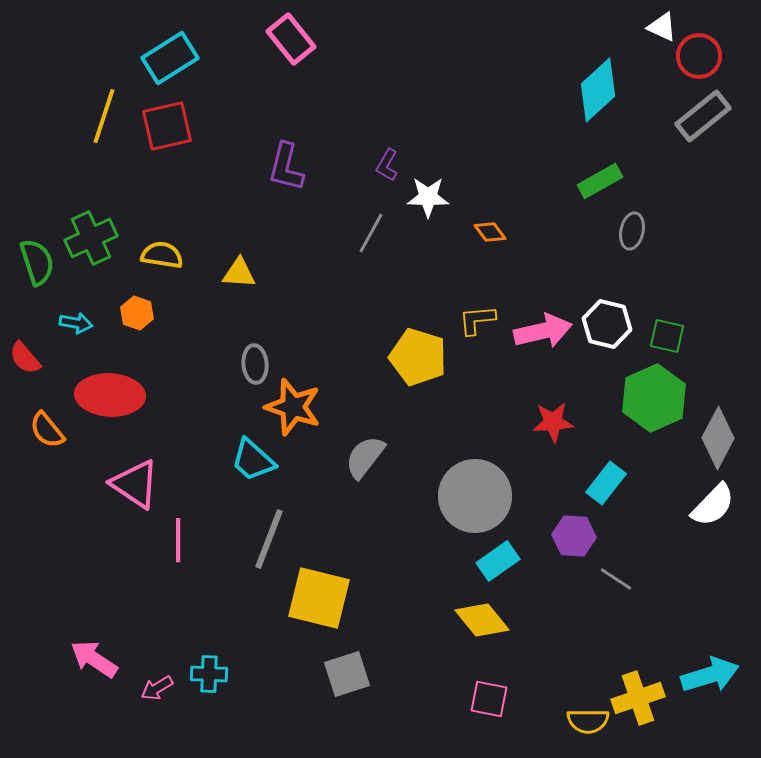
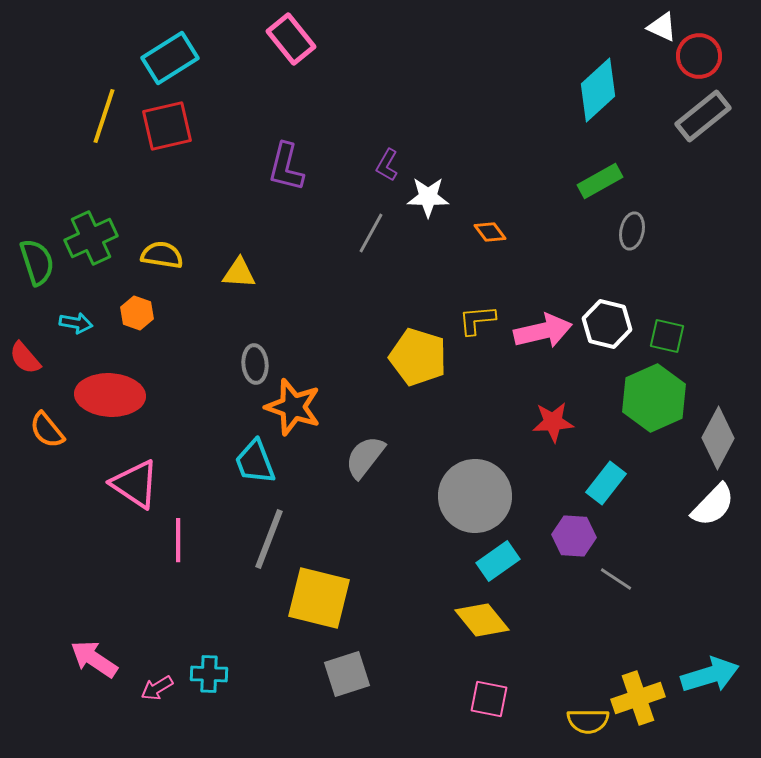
cyan trapezoid at (253, 460): moved 2 px right, 2 px down; rotated 27 degrees clockwise
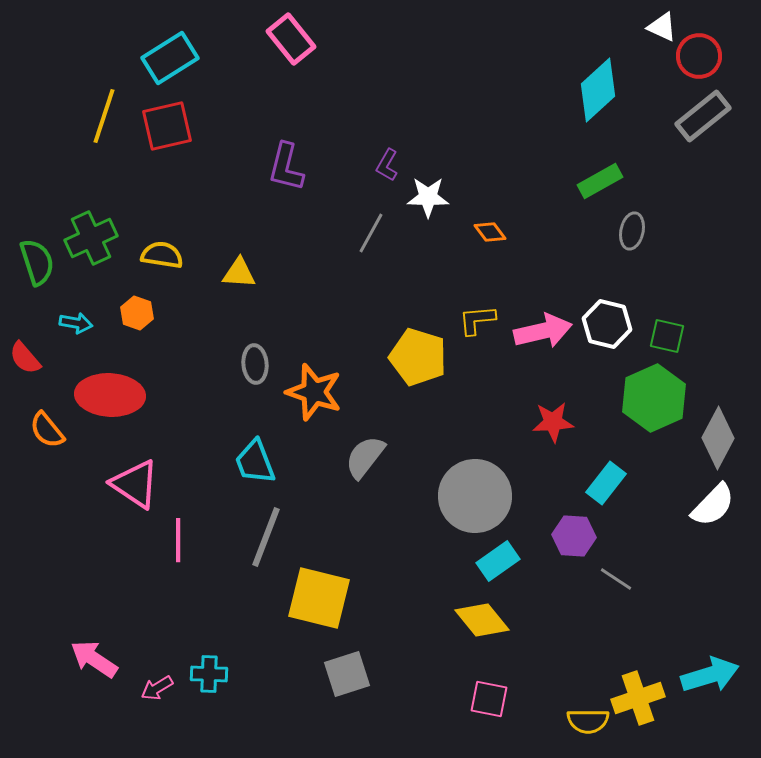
orange star at (293, 407): moved 21 px right, 15 px up
gray line at (269, 539): moved 3 px left, 2 px up
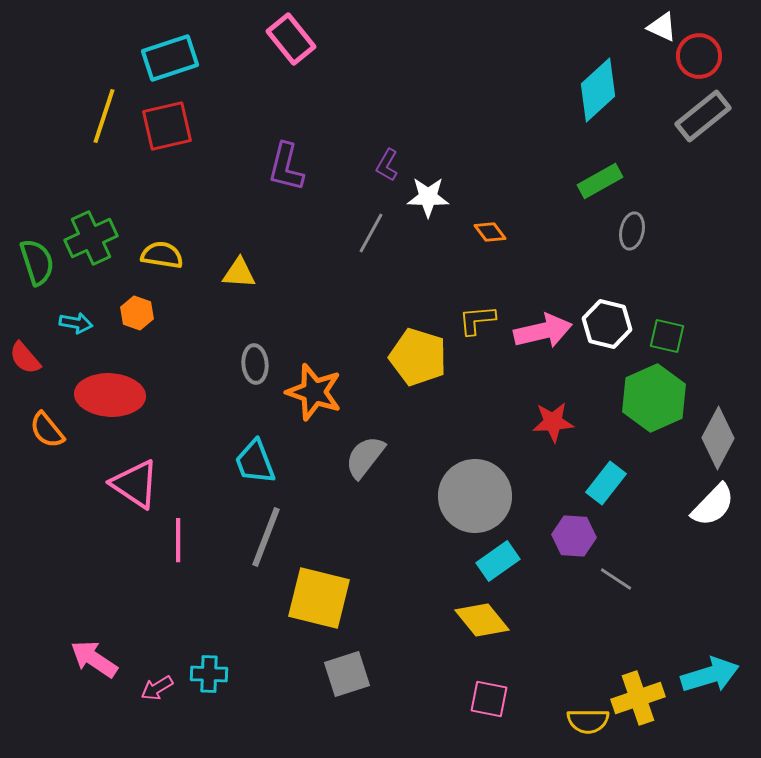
cyan rectangle at (170, 58): rotated 14 degrees clockwise
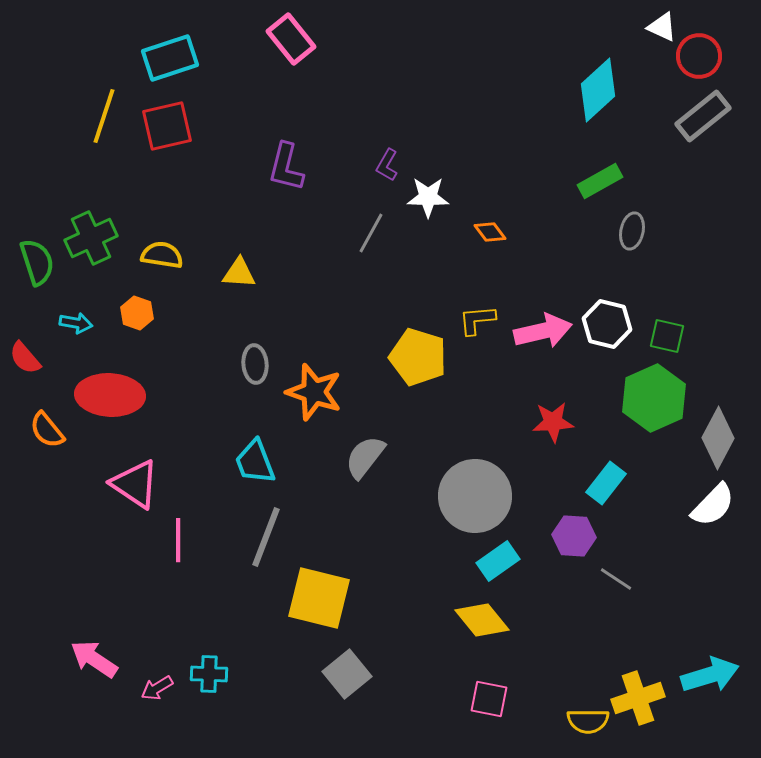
gray square at (347, 674): rotated 21 degrees counterclockwise
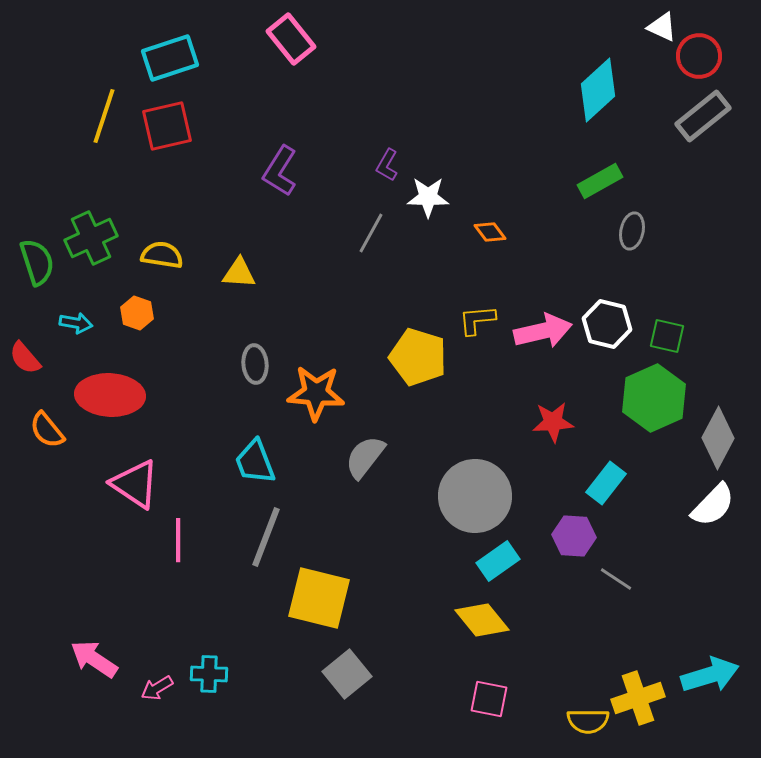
purple L-shape at (286, 167): moved 6 px left, 4 px down; rotated 18 degrees clockwise
orange star at (314, 392): moved 2 px right, 1 px down; rotated 14 degrees counterclockwise
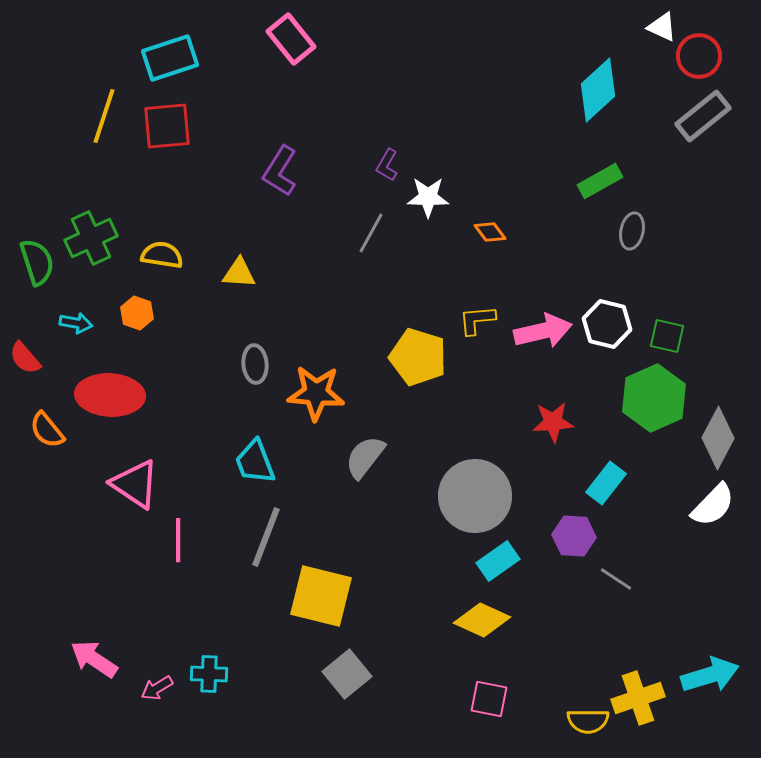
red square at (167, 126): rotated 8 degrees clockwise
yellow square at (319, 598): moved 2 px right, 2 px up
yellow diamond at (482, 620): rotated 26 degrees counterclockwise
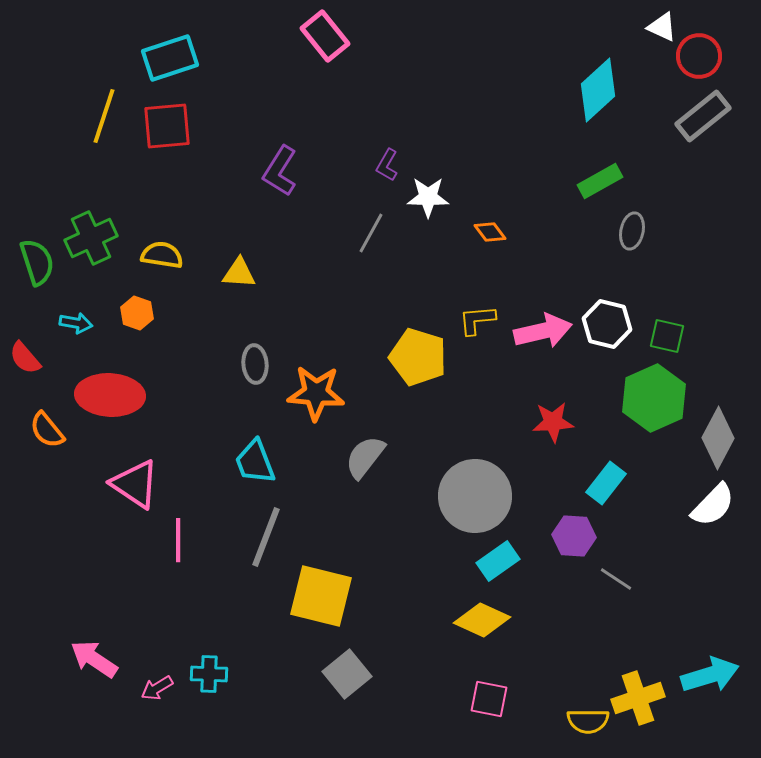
pink rectangle at (291, 39): moved 34 px right, 3 px up
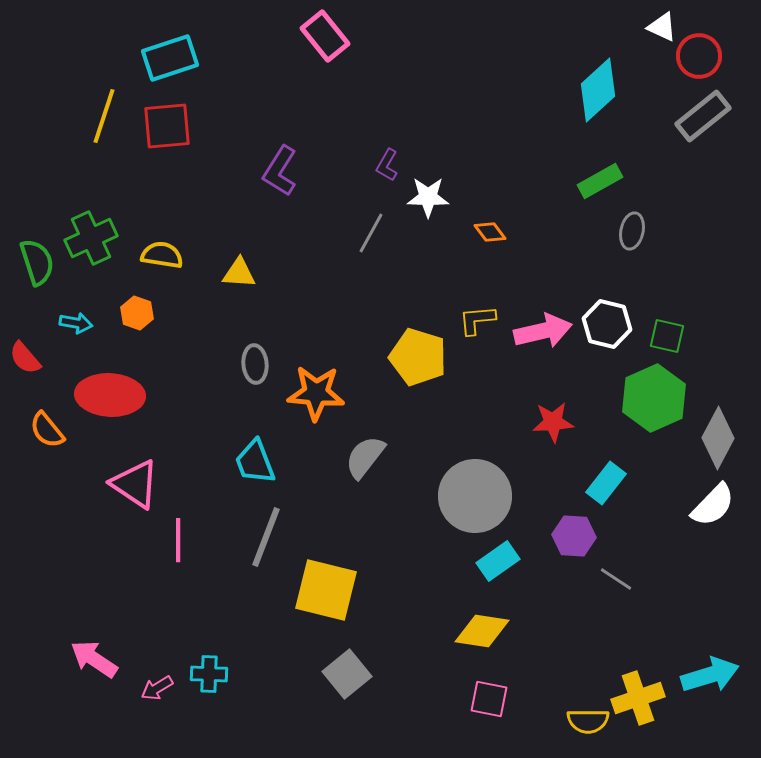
yellow square at (321, 596): moved 5 px right, 6 px up
yellow diamond at (482, 620): moved 11 px down; rotated 16 degrees counterclockwise
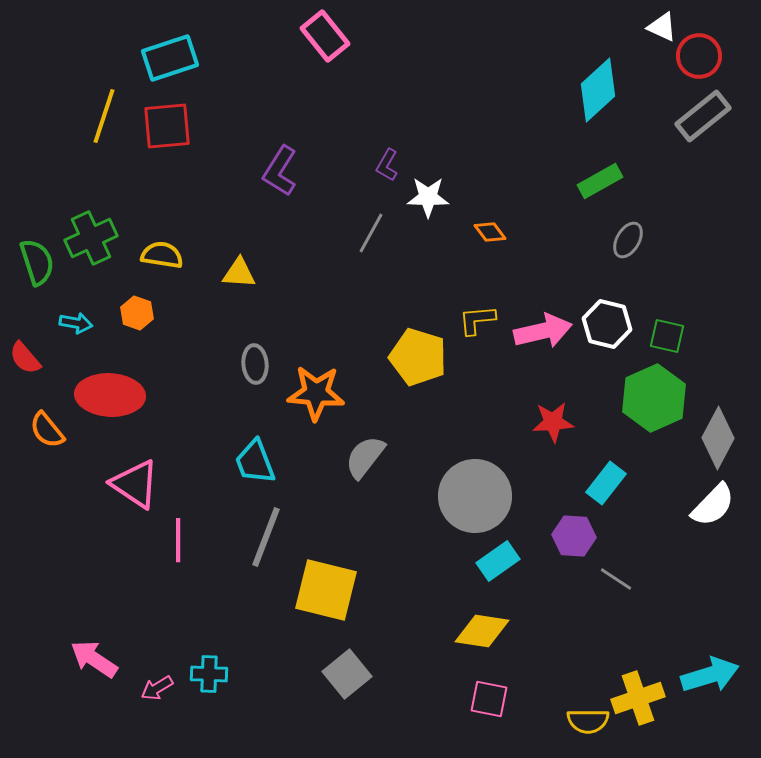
gray ellipse at (632, 231): moved 4 px left, 9 px down; rotated 18 degrees clockwise
